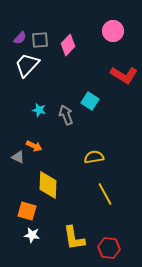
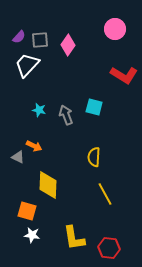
pink circle: moved 2 px right, 2 px up
purple semicircle: moved 1 px left, 1 px up
pink diamond: rotated 10 degrees counterclockwise
cyan square: moved 4 px right, 6 px down; rotated 18 degrees counterclockwise
yellow semicircle: rotated 78 degrees counterclockwise
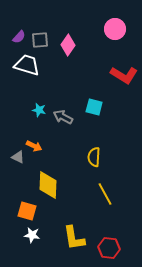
white trapezoid: rotated 64 degrees clockwise
gray arrow: moved 3 px left, 2 px down; rotated 42 degrees counterclockwise
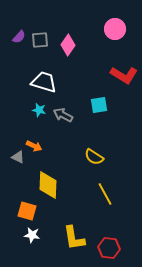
white trapezoid: moved 17 px right, 17 px down
cyan square: moved 5 px right, 2 px up; rotated 24 degrees counterclockwise
gray arrow: moved 2 px up
yellow semicircle: rotated 60 degrees counterclockwise
